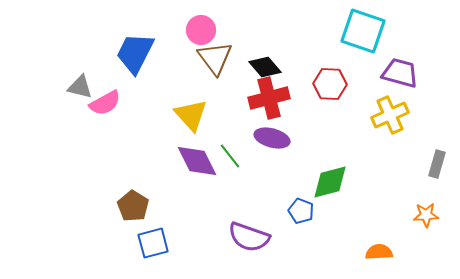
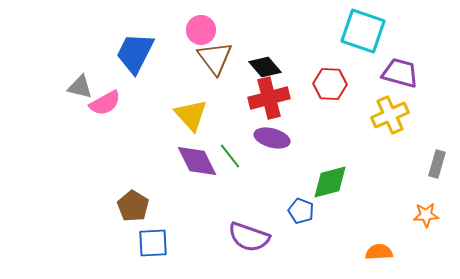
blue square: rotated 12 degrees clockwise
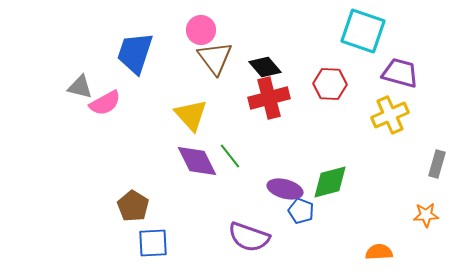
blue trapezoid: rotated 9 degrees counterclockwise
purple ellipse: moved 13 px right, 51 px down
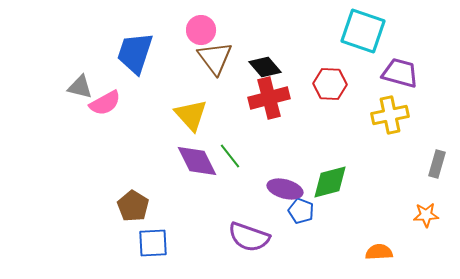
yellow cross: rotated 12 degrees clockwise
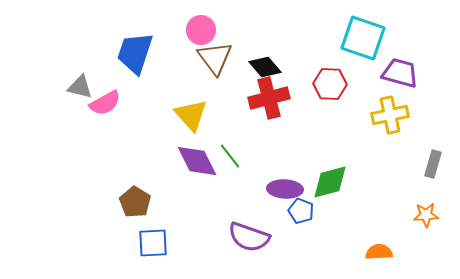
cyan square: moved 7 px down
gray rectangle: moved 4 px left
purple ellipse: rotated 12 degrees counterclockwise
brown pentagon: moved 2 px right, 4 px up
